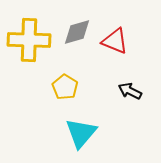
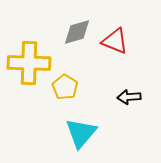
yellow cross: moved 23 px down
black arrow: moved 1 px left, 6 px down; rotated 30 degrees counterclockwise
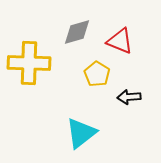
red triangle: moved 5 px right
yellow pentagon: moved 32 px right, 13 px up
cyan triangle: rotated 12 degrees clockwise
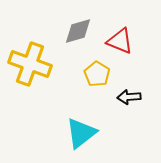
gray diamond: moved 1 px right, 1 px up
yellow cross: moved 1 px right, 1 px down; rotated 18 degrees clockwise
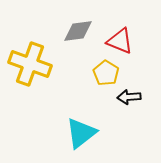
gray diamond: rotated 8 degrees clockwise
yellow pentagon: moved 9 px right, 1 px up
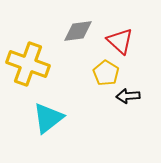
red triangle: rotated 20 degrees clockwise
yellow cross: moved 2 px left
black arrow: moved 1 px left, 1 px up
cyan triangle: moved 33 px left, 15 px up
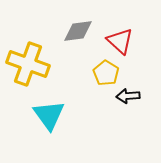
cyan triangle: moved 1 px right, 3 px up; rotated 28 degrees counterclockwise
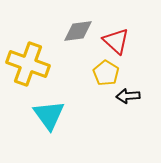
red triangle: moved 4 px left
